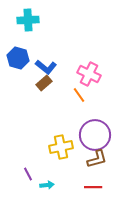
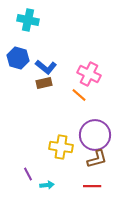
cyan cross: rotated 15 degrees clockwise
brown rectangle: rotated 28 degrees clockwise
orange line: rotated 14 degrees counterclockwise
yellow cross: rotated 20 degrees clockwise
red line: moved 1 px left, 1 px up
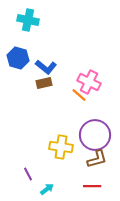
pink cross: moved 8 px down
cyan arrow: moved 4 px down; rotated 32 degrees counterclockwise
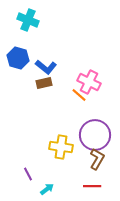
cyan cross: rotated 10 degrees clockwise
brown L-shape: rotated 45 degrees counterclockwise
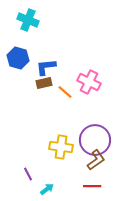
blue L-shape: rotated 135 degrees clockwise
orange line: moved 14 px left, 3 px up
purple circle: moved 5 px down
brown L-shape: moved 1 px left, 1 px down; rotated 25 degrees clockwise
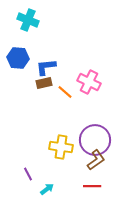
blue hexagon: rotated 10 degrees counterclockwise
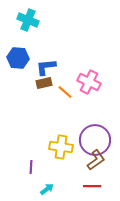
purple line: moved 3 px right, 7 px up; rotated 32 degrees clockwise
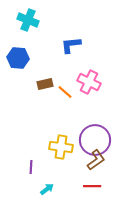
blue L-shape: moved 25 px right, 22 px up
brown rectangle: moved 1 px right, 1 px down
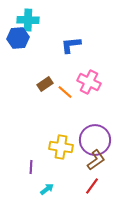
cyan cross: rotated 20 degrees counterclockwise
blue hexagon: moved 20 px up; rotated 10 degrees counterclockwise
brown rectangle: rotated 21 degrees counterclockwise
red line: rotated 54 degrees counterclockwise
